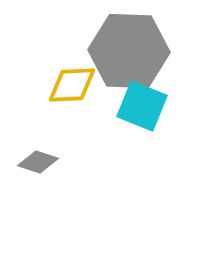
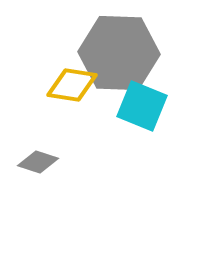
gray hexagon: moved 10 px left, 2 px down
yellow diamond: rotated 12 degrees clockwise
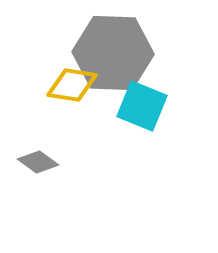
gray hexagon: moved 6 px left
gray diamond: rotated 18 degrees clockwise
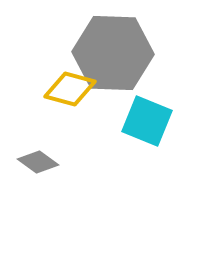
yellow diamond: moved 2 px left, 4 px down; rotated 6 degrees clockwise
cyan square: moved 5 px right, 15 px down
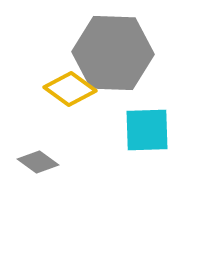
yellow diamond: rotated 21 degrees clockwise
cyan square: moved 9 px down; rotated 24 degrees counterclockwise
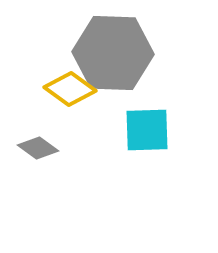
gray diamond: moved 14 px up
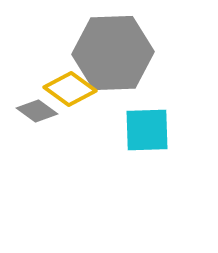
gray hexagon: rotated 4 degrees counterclockwise
gray diamond: moved 1 px left, 37 px up
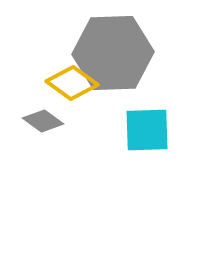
yellow diamond: moved 2 px right, 6 px up
gray diamond: moved 6 px right, 10 px down
